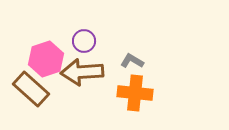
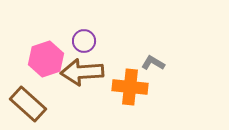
gray L-shape: moved 21 px right, 2 px down
brown rectangle: moved 3 px left, 15 px down
orange cross: moved 5 px left, 6 px up
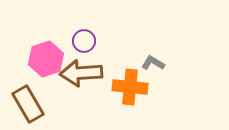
brown arrow: moved 1 px left, 1 px down
brown rectangle: rotated 18 degrees clockwise
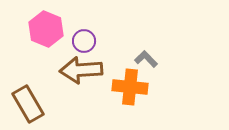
pink hexagon: moved 30 px up; rotated 20 degrees counterclockwise
gray L-shape: moved 7 px left, 4 px up; rotated 15 degrees clockwise
brown arrow: moved 3 px up
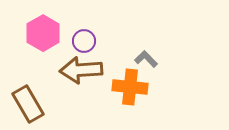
pink hexagon: moved 3 px left, 4 px down; rotated 8 degrees clockwise
